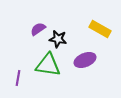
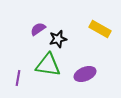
black star: rotated 24 degrees counterclockwise
purple ellipse: moved 14 px down
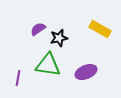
black star: moved 1 px right, 1 px up
purple ellipse: moved 1 px right, 2 px up
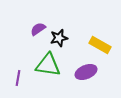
yellow rectangle: moved 16 px down
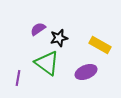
green triangle: moved 1 px left, 2 px up; rotated 28 degrees clockwise
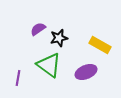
green triangle: moved 2 px right, 2 px down
